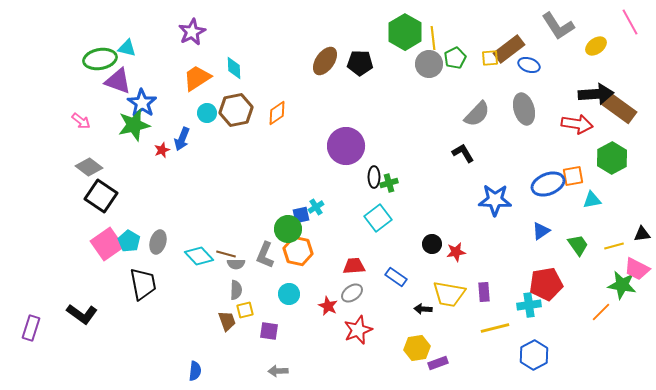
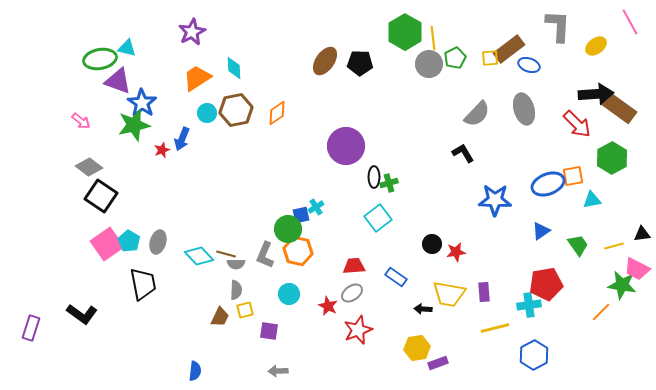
gray L-shape at (558, 26): rotated 144 degrees counterclockwise
red arrow at (577, 124): rotated 36 degrees clockwise
brown trapezoid at (227, 321): moved 7 px left, 4 px up; rotated 45 degrees clockwise
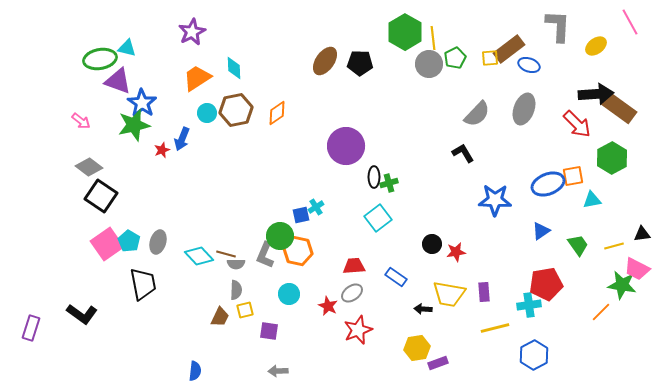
gray ellipse at (524, 109): rotated 36 degrees clockwise
green circle at (288, 229): moved 8 px left, 7 px down
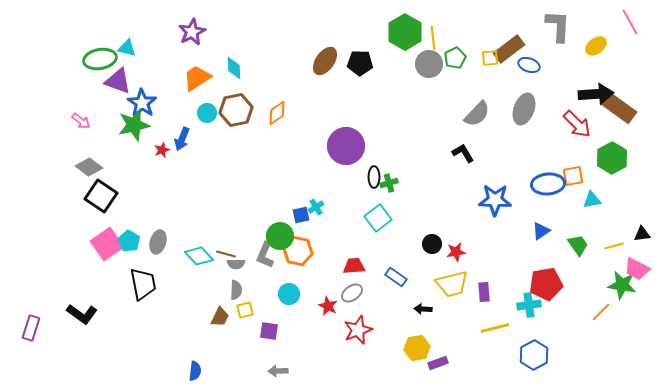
blue ellipse at (548, 184): rotated 16 degrees clockwise
yellow trapezoid at (449, 294): moved 3 px right, 10 px up; rotated 24 degrees counterclockwise
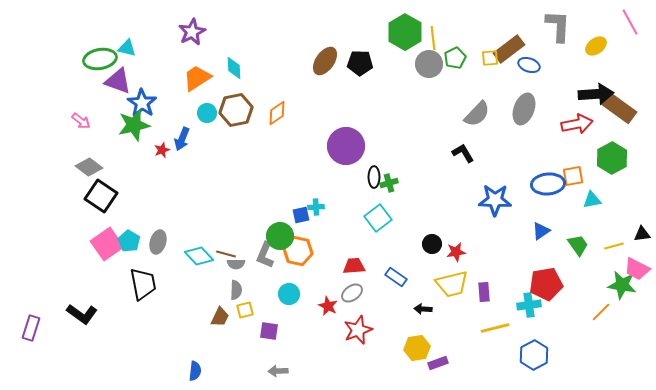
red arrow at (577, 124): rotated 56 degrees counterclockwise
cyan cross at (316, 207): rotated 28 degrees clockwise
